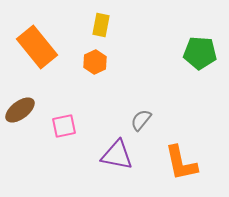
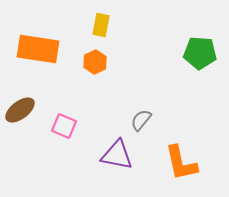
orange rectangle: moved 1 px right, 2 px down; rotated 42 degrees counterclockwise
pink square: rotated 35 degrees clockwise
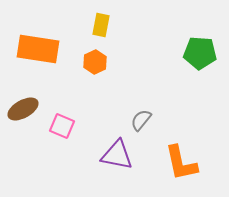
brown ellipse: moved 3 px right, 1 px up; rotated 8 degrees clockwise
pink square: moved 2 px left
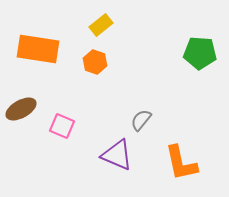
yellow rectangle: rotated 40 degrees clockwise
orange hexagon: rotated 15 degrees counterclockwise
brown ellipse: moved 2 px left
purple triangle: rotated 12 degrees clockwise
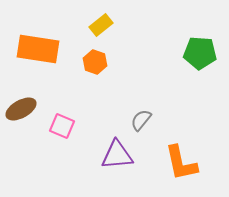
purple triangle: rotated 28 degrees counterclockwise
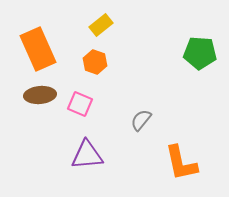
orange rectangle: rotated 57 degrees clockwise
brown ellipse: moved 19 px right, 14 px up; rotated 24 degrees clockwise
pink square: moved 18 px right, 22 px up
purple triangle: moved 30 px left
